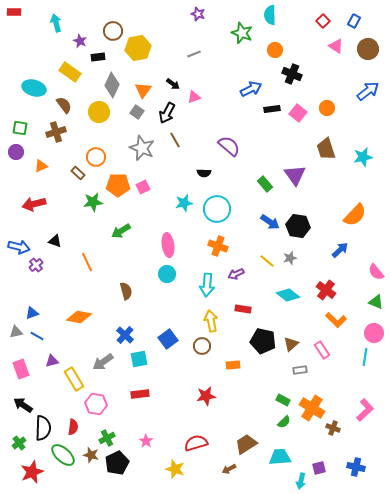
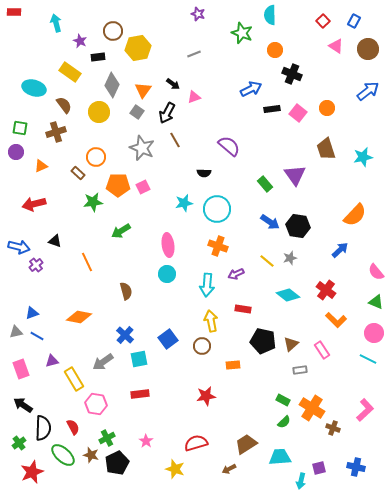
cyan line at (365, 357): moved 3 px right, 2 px down; rotated 72 degrees counterclockwise
red semicircle at (73, 427): rotated 35 degrees counterclockwise
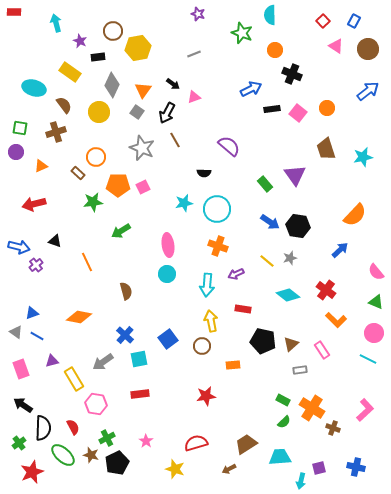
gray triangle at (16, 332): rotated 48 degrees clockwise
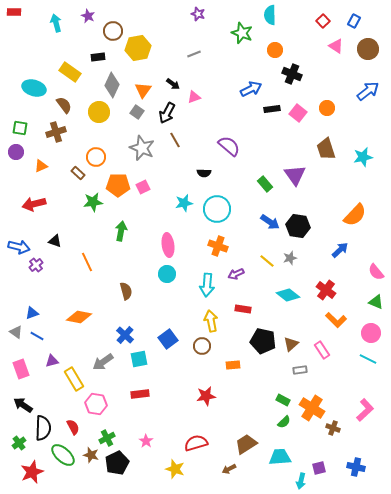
purple star at (80, 41): moved 8 px right, 25 px up
green arrow at (121, 231): rotated 132 degrees clockwise
pink circle at (374, 333): moved 3 px left
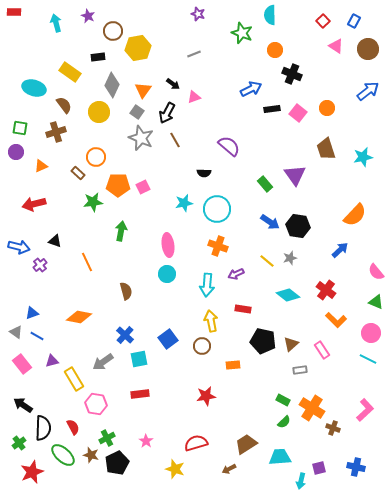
gray star at (142, 148): moved 1 px left, 10 px up
purple cross at (36, 265): moved 4 px right
pink rectangle at (21, 369): moved 1 px right, 5 px up; rotated 18 degrees counterclockwise
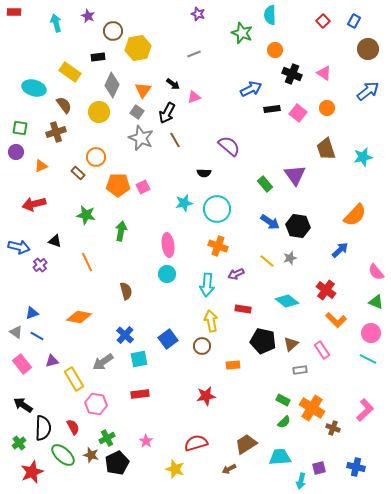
pink triangle at (336, 46): moved 12 px left, 27 px down
green star at (93, 202): moved 7 px left, 13 px down; rotated 18 degrees clockwise
cyan diamond at (288, 295): moved 1 px left, 6 px down
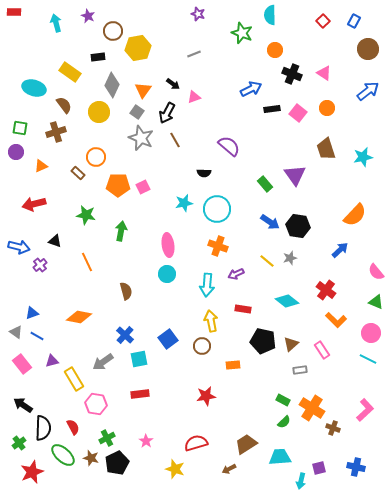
brown star at (91, 455): moved 3 px down
